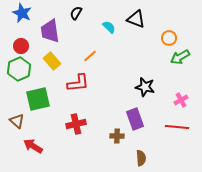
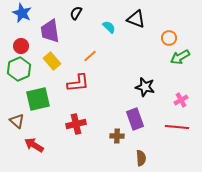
red arrow: moved 1 px right, 1 px up
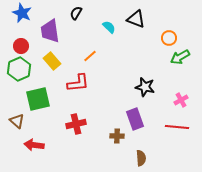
red arrow: rotated 24 degrees counterclockwise
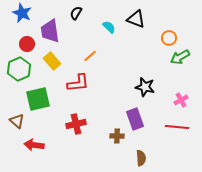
red circle: moved 6 px right, 2 px up
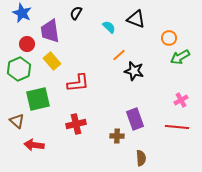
orange line: moved 29 px right, 1 px up
black star: moved 11 px left, 16 px up
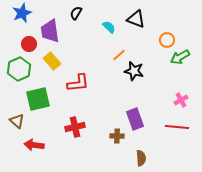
blue star: rotated 24 degrees clockwise
orange circle: moved 2 px left, 2 px down
red circle: moved 2 px right
red cross: moved 1 px left, 3 px down
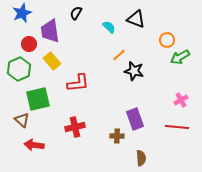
brown triangle: moved 5 px right, 1 px up
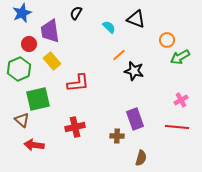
brown semicircle: rotated 21 degrees clockwise
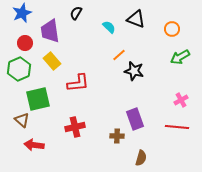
orange circle: moved 5 px right, 11 px up
red circle: moved 4 px left, 1 px up
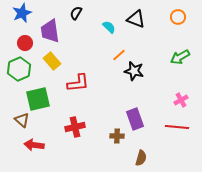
orange circle: moved 6 px right, 12 px up
